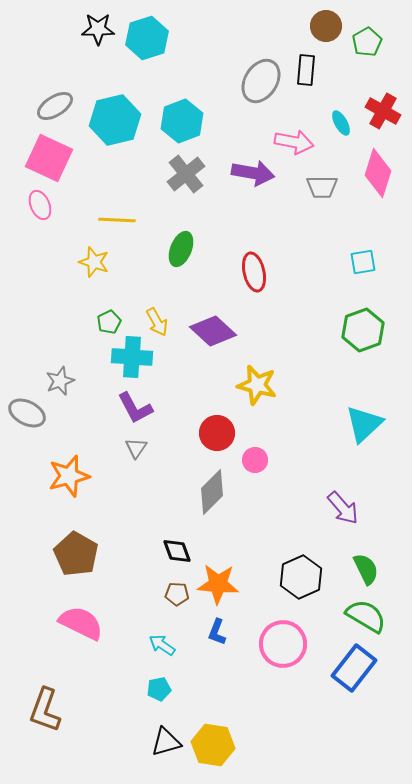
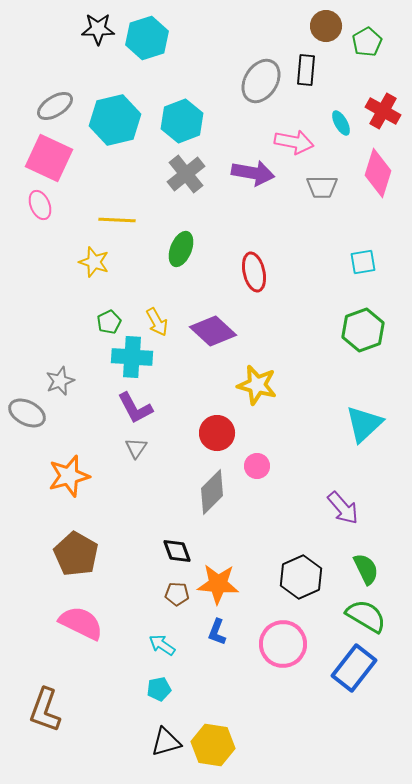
pink circle at (255, 460): moved 2 px right, 6 px down
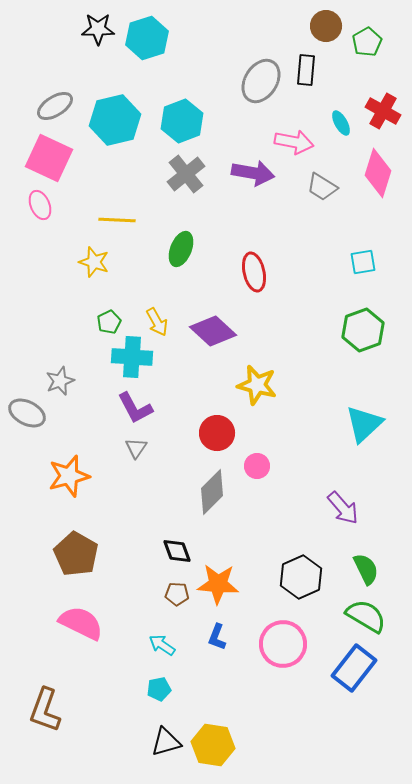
gray trapezoid at (322, 187): rotated 32 degrees clockwise
blue L-shape at (217, 632): moved 5 px down
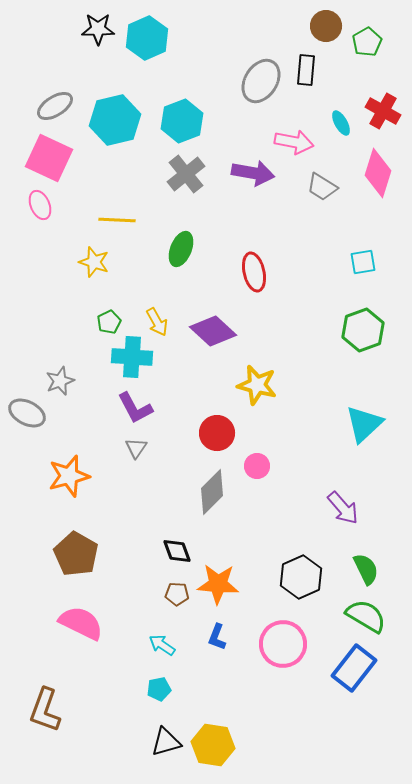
cyan hexagon at (147, 38): rotated 6 degrees counterclockwise
